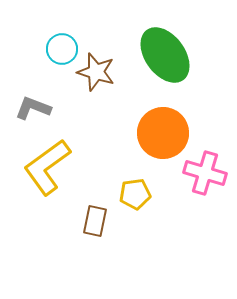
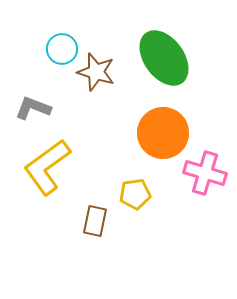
green ellipse: moved 1 px left, 3 px down
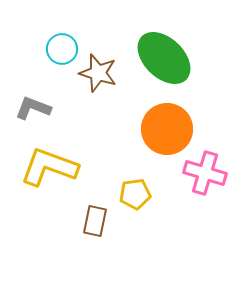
green ellipse: rotated 10 degrees counterclockwise
brown star: moved 2 px right, 1 px down
orange circle: moved 4 px right, 4 px up
yellow L-shape: moved 2 px right; rotated 56 degrees clockwise
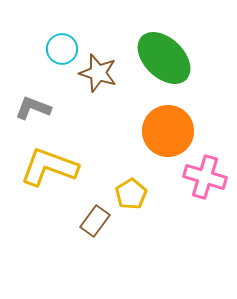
orange circle: moved 1 px right, 2 px down
pink cross: moved 4 px down
yellow pentagon: moved 4 px left; rotated 24 degrees counterclockwise
brown rectangle: rotated 24 degrees clockwise
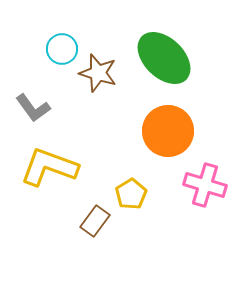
gray L-shape: rotated 147 degrees counterclockwise
pink cross: moved 8 px down
